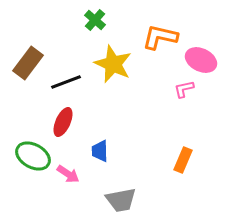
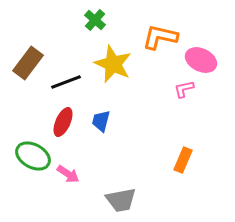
blue trapezoid: moved 1 px right, 30 px up; rotated 15 degrees clockwise
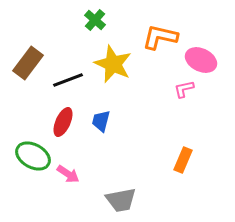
black line: moved 2 px right, 2 px up
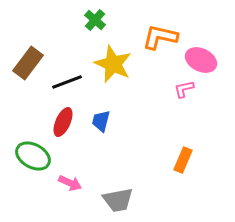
black line: moved 1 px left, 2 px down
pink arrow: moved 2 px right, 9 px down; rotated 10 degrees counterclockwise
gray trapezoid: moved 3 px left
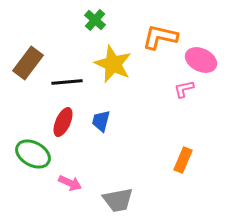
black line: rotated 16 degrees clockwise
green ellipse: moved 2 px up
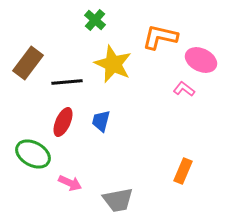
pink L-shape: rotated 50 degrees clockwise
orange rectangle: moved 11 px down
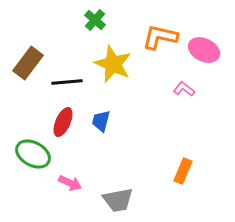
pink ellipse: moved 3 px right, 10 px up
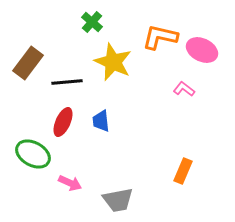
green cross: moved 3 px left, 2 px down
pink ellipse: moved 2 px left
yellow star: moved 2 px up
blue trapezoid: rotated 20 degrees counterclockwise
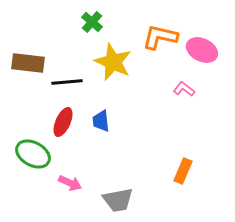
brown rectangle: rotated 60 degrees clockwise
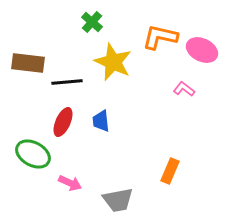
orange rectangle: moved 13 px left
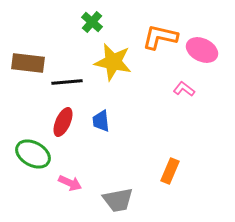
yellow star: rotated 12 degrees counterclockwise
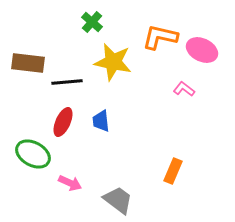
orange rectangle: moved 3 px right
gray trapezoid: rotated 132 degrees counterclockwise
